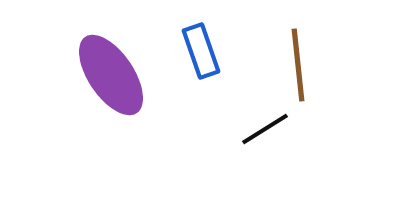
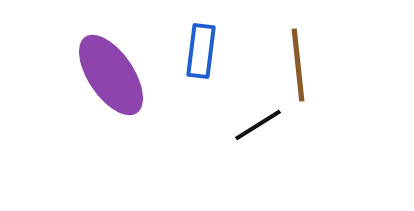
blue rectangle: rotated 26 degrees clockwise
black line: moved 7 px left, 4 px up
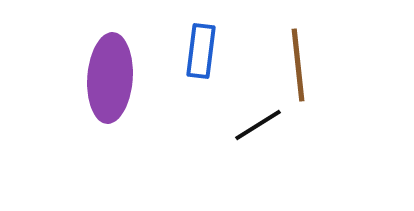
purple ellipse: moved 1 px left, 3 px down; rotated 38 degrees clockwise
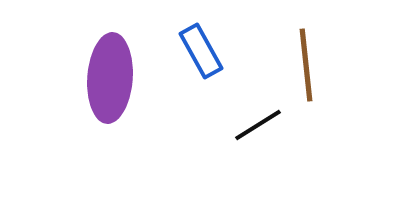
blue rectangle: rotated 36 degrees counterclockwise
brown line: moved 8 px right
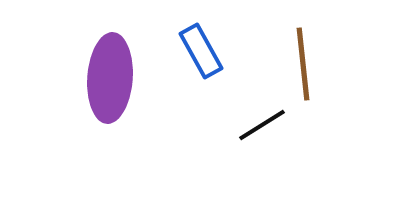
brown line: moved 3 px left, 1 px up
black line: moved 4 px right
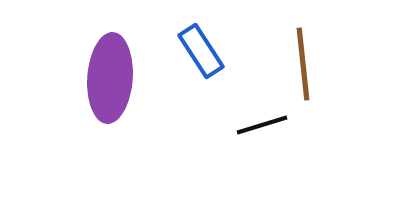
blue rectangle: rotated 4 degrees counterclockwise
black line: rotated 15 degrees clockwise
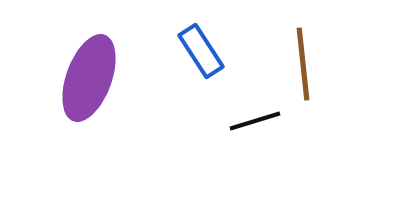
purple ellipse: moved 21 px left; rotated 16 degrees clockwise
black line: moved 7 px left, 4 px up
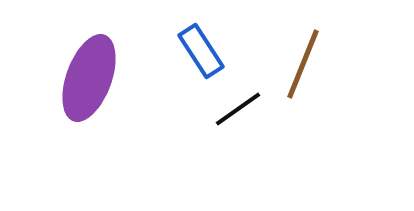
brown line: rotated 28 degrees clockwise
black line: moved 17 px left, 12 px up; rotated 18 degrees counterclockwise
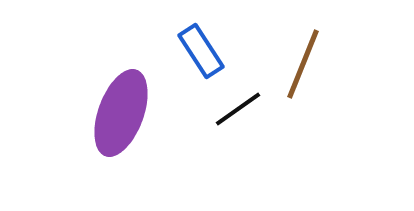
purple ellipse: moved 32 px right, 35 px down
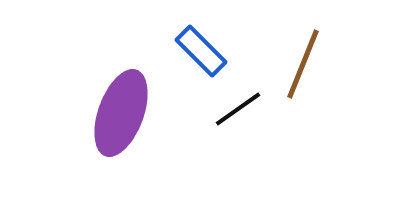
blue rectangle: rotated 12 degrees counterclockwise
